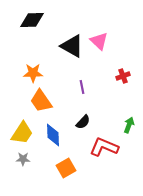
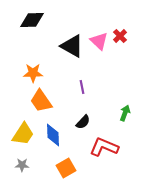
red cross: moved 3 px left, 40 px up; rotated 24 degrees counterclockwise
green arrow: moved 4 px left, 12 px up
yellow trapezoid: moved 1 px right, 1 px down
gray star: moved 1 px left, 6 px down
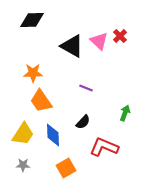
purple line: moved 4 px right, 1 px down; rotated 56 degrees counterclockwise
gray star: moved 1 px right
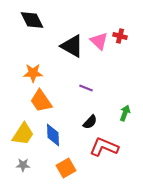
black diamond: rotated 65 degrees clockwise
red cross: rotated 32 degrees counterclockwise
black semicircle: moved 7 px right
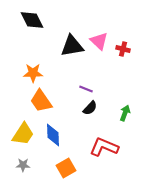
red cross: moved 3 px right, 13 px down
black triangle: rotated 40 degrees counterclockwise
purple line: moved 1 px down
black semicircle: moved 14 px up
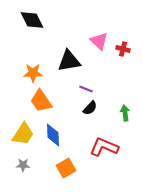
black triangle: moved 3 px left, 15 px down
green arrow: rotated 28 degrees counterclockwise
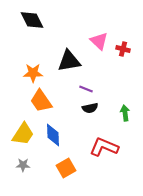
black semicircle: rotated 35 degrees clockwise
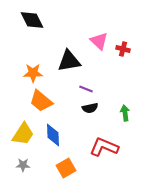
orange trapezoid: rotated 15 degrees counterclockwise
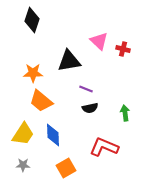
black diamond: rotated 45 degrees clockwise
